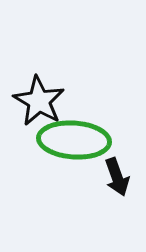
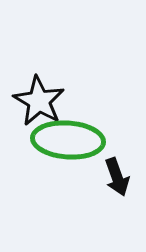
green ellipse: moved 6 px left
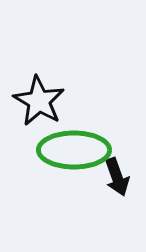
green ellipse: moved 6 px right, 10 px down; rotated 4 degrees counterclockwise
